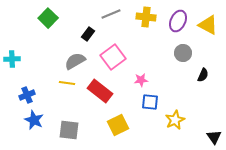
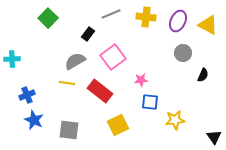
yellow star: rotated 18 degrees clockwise
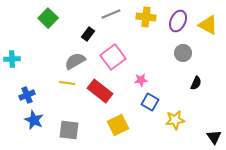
black semicircle: moved 7 px left, 8 px down
blue square: rotated 24 degrees clockwise
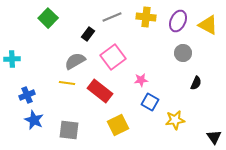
gray line: moved 1 px right, 3 px down
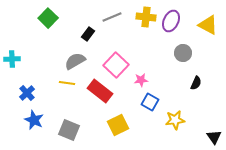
purple ellipse: moved 7 px left
pink square: moved 3 px right, 8 px down; rotated 10 degrees counterclockwise
blue cross: moved 2 px up; rotated 21 degrees counterclockwise
gray square: rotated 15 degrees clockwise
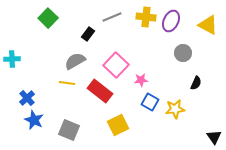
blue cross: moved 5 px down
yellow star: moved 11 px up
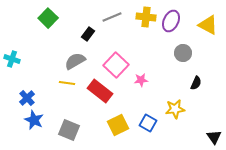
cyan cross: rotated 21 degrees clockwise
blue square: moved 2 px left, 21 px down
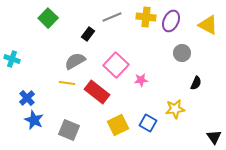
gray circle: moved 1 px left
red rectangle: moved 3 px left, 1 px down
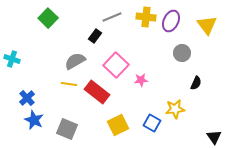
yellow triangle: moved 1 px left; rotated 25 degrees clockwise
black rectangle: moved 7 px right, 2 px down
yellow line: moved 2 px right, 1 px down
blue square: moved 4 px right
gray square: moved 2 px left, 1 px up
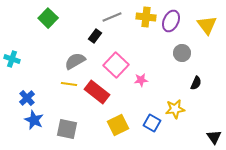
gray square: rotated 10 degrees counterclockwise
